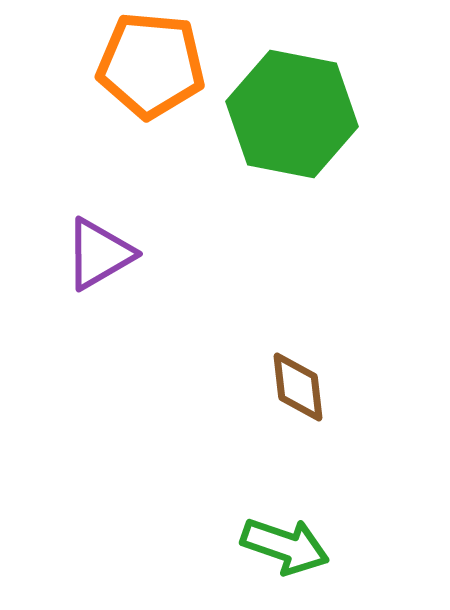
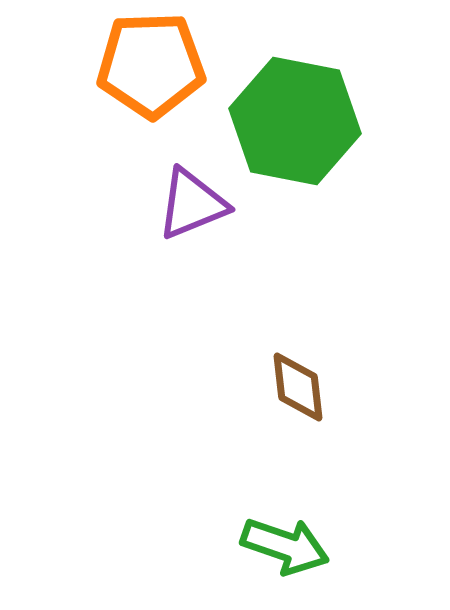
orange pentagon: rotated 7 degrees counterclockwise
green hexagon: moved 3 px right, 7 px down
purple triangle: moved 93 px right, 50 px up; rotated 8 degrees clockwise
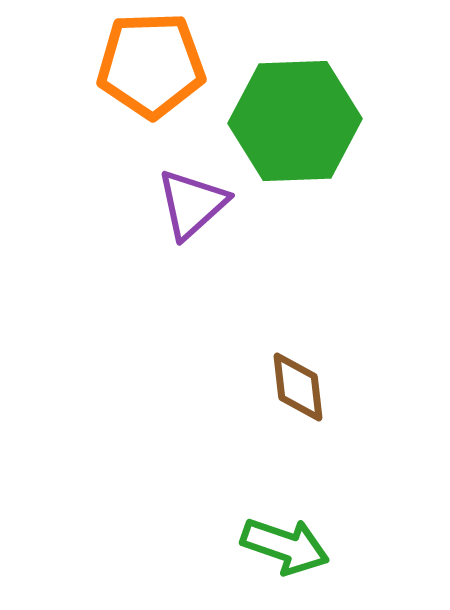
green hexagon: rotated 13 degrees counterclockwise
purple triangle: rotated 20 degrees counterclockwise
